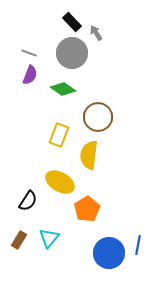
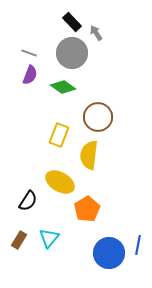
green diamond: moved 2 px up
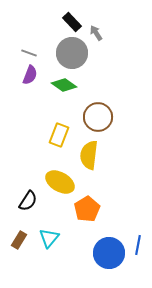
green diamond: moved 1 px right, 2 px up
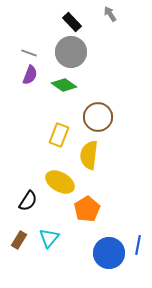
gray arrow: moved 14 px right, 19 px up
gray circle: moved 1 px left, 1 px up
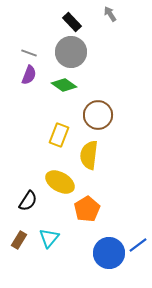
purple semicircle: moved 1 px left
brown circle: moved 2 px up
blue line: rotated 42 degrees clockwise
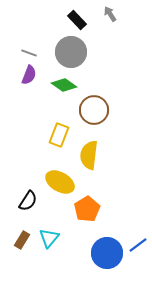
black rectangle: moved 5 px right, 2 px up
brown circle: moved 4 px left, 5 px up
brown rectangle: moved 3 px right
blue circle: moved 2 px left
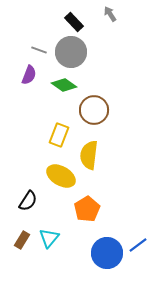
black rectangle: moved 3 px left, 2 px down
gray line: moved 10 px right, 3 px up
yellow ellipse: moved 1 px right, 6 px up
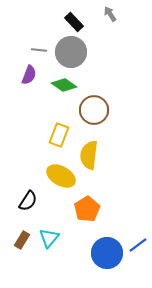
gray line: rotated 14 degrees counterclockwise
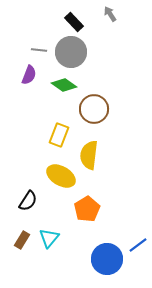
brown circle: moved 1 px up
blue circle: moved 6 px down
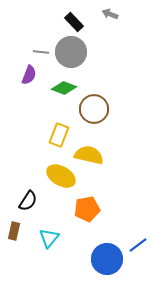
gray arrow: rotated 35 degrees counterclockwise
gray line: moved 2 px right, 2 px down
green diamond: moved 3 px down; rotated 15 degrees counterclockwise
yellow semicircle: rotated 96 degrees clockwise
orange pentagon: rotated 20 degrees clockwise
brown rectangle: moved 8 px left, 9 px up; rotated 18 degrees counterclockwise
